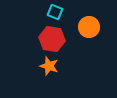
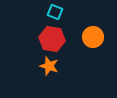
orange circle: moved 4 px right, 10 px down
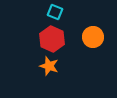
red hexagon: rotated 15 degrees clockwise
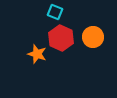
red hexagon: moved 9 px right, 1 px up
orange star: moved 12 px left, 12 px up
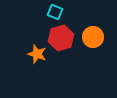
red hexagon: rotated 20 degrees clockwise
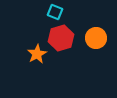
orange circle: moved 3 px right, 1 px down
orange star: rotated 24 degrees clockwise
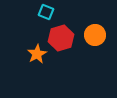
cyan square: moved 9 px left
orange circle: moved 1 px left, 3 px up
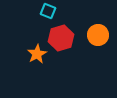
cyan square: moved 2 px right, 1 px up
orange circle: moved 3 px right
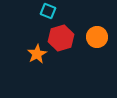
orange circle: moved 1 px left, 2 px down
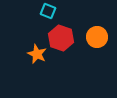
red hexagon: rotated 25 degrees counterclockwise
orange star: rotated 18 degrees counterclockwise
